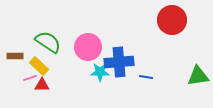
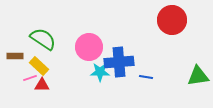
green semicircle: moved 5 px left, 3 px up
pink circle: moved 1 px right
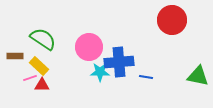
green triangle: rotated 20 degrees clockwise
